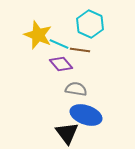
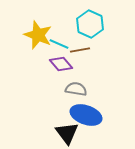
brown line: rotated 18 degrees counterclockwise
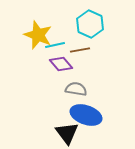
cyan line: moved 4 px left, 1 px down; rotated 36 degrees counterclockwise
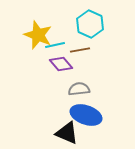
gray semicircle: moved 3 px right; rotated 15 degrees counterclockwise
black triangle: rotated 30 degrees counterclockwise
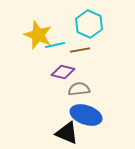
cyan hexagon: moved 1 px left
purple diamond: moved 2 px right, 8 px down; rotated 35 degrees counterclockwise
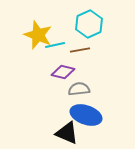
cyan hexagon: rotated 12 degrees clockwise
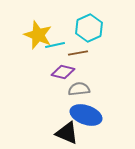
cyan hexagon: moved 4 px down
brown line: moved 2 px left, 3 px down
